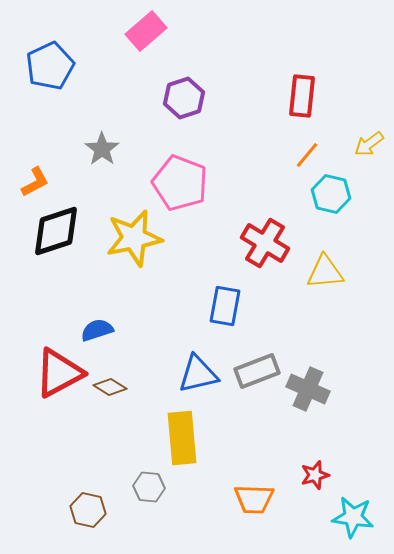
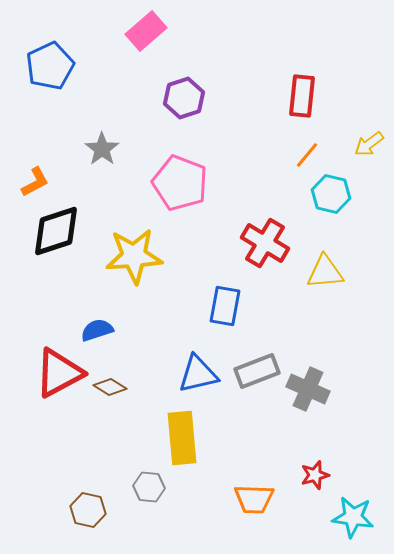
yellow star: moved 18 px down; rotated 8 degrees clockwise
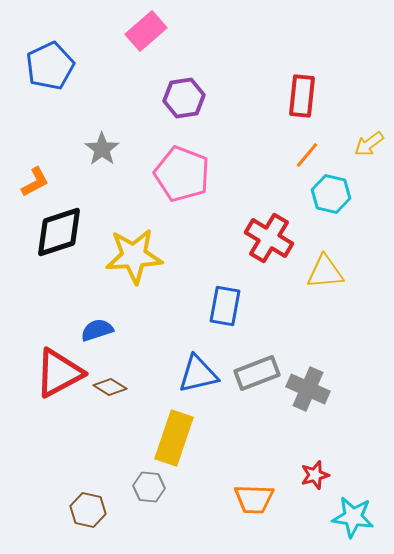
purple hexagon: rotated 9 degrees clockwise
pink pentagon: moved 2 px right, 9 px up
black diamond: moved 3 px right, 1 px down
red cross: moved 4 px right, 5 px up
gray rectangle: moved 2 px down
yellow rectangle: moved 8 px left; rotated 24 degrees clockwise
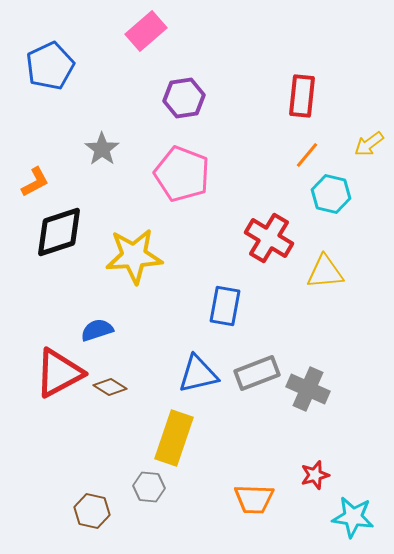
brown hexagon: moved 4 px right, 1 px down
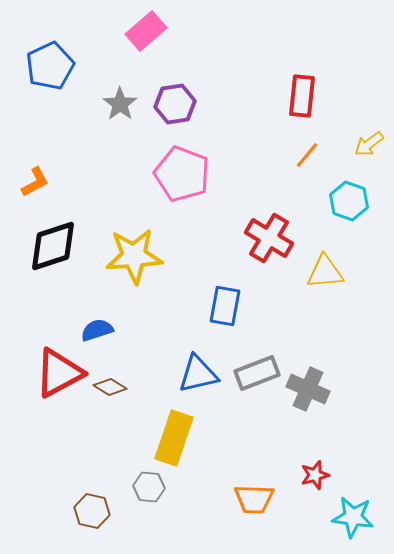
purple hexagon: moved 9 px left, 6 px down
gray star: moved 18 px right, 45 px up
cyan hexagon: moved 18 px right, 7 px down; rotated 6 degrees clockwise
black diamond: moved 6 px left, 14 px down
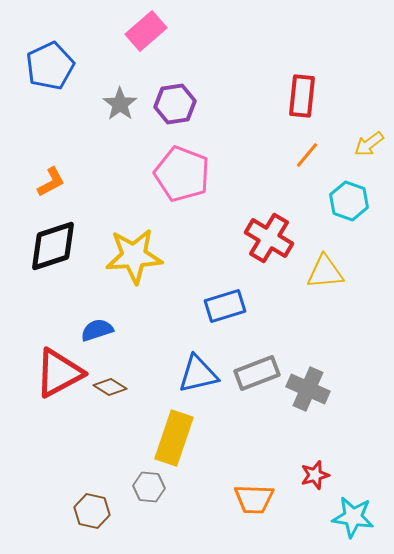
orange L-shape: moved 16 px right
blue rectangle: rotated 63 degrees clockwise
